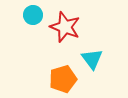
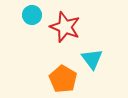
cyan circle: moved 1 px left
orange pentagon: rotated 24 degrees counterclockwise
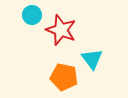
red star: moved 4 px left, 3 px down
orange pentagon: moved 1 px right, 2 px up; rotated 20 degrees counterclockwise
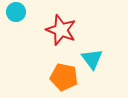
cyan circle: moved 16 px left, 3 px up
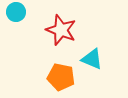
cyan triangle: rotated 30 degrees counterclockwise
orange pentagon: moved 3 px left
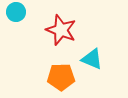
orange pentagon: rotated 12 degrees counterclockwise
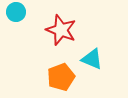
orange pentagon: rotated 20 degrees counterclockwise
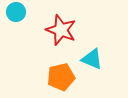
orange pentagon: rotated 8 degrees clockwise
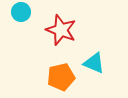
cyan circle: moved 5 px right
cyan triangle: moved 2 px right, 4 px down
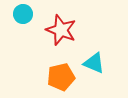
cyan circle: moved 2 px right, 2 px down
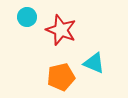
cyan circle: moved 4 px right, 3 px down
